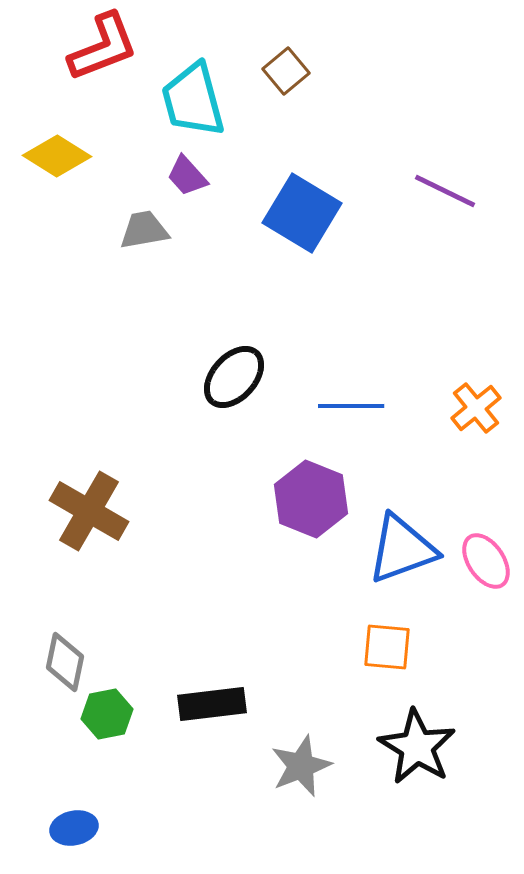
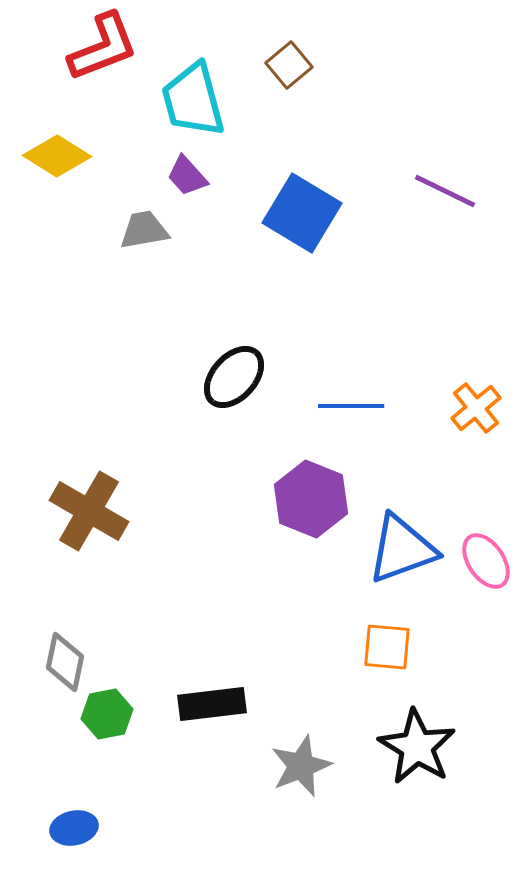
brown square: moved 3 px right, 6 px up
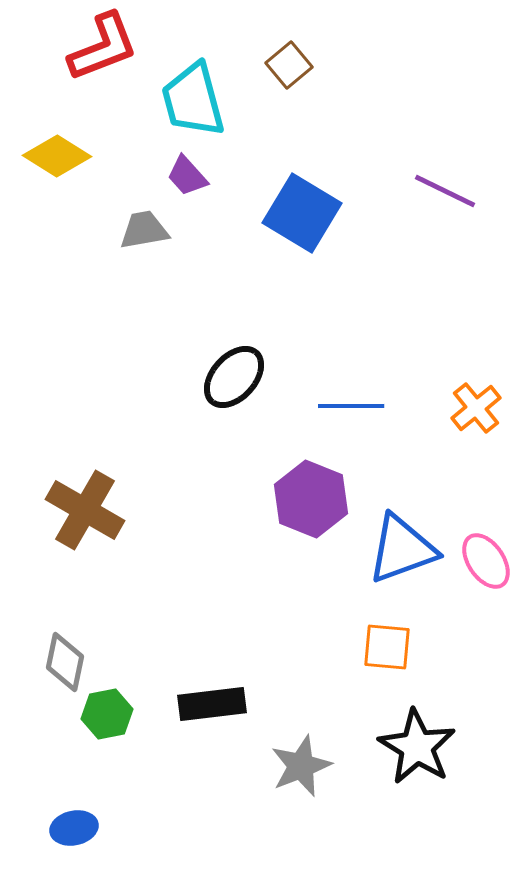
brown cross: moved 4 px left, 1 px up
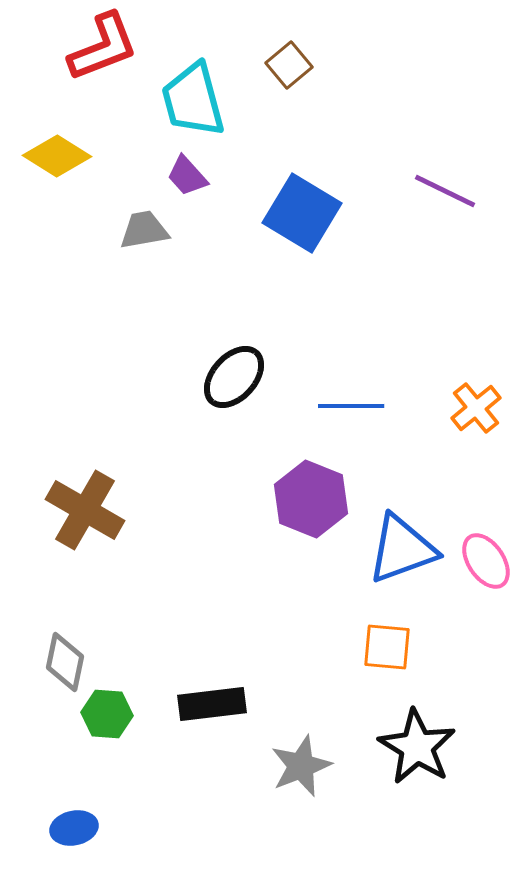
green hexagon: rotated 15 degrees clockwise
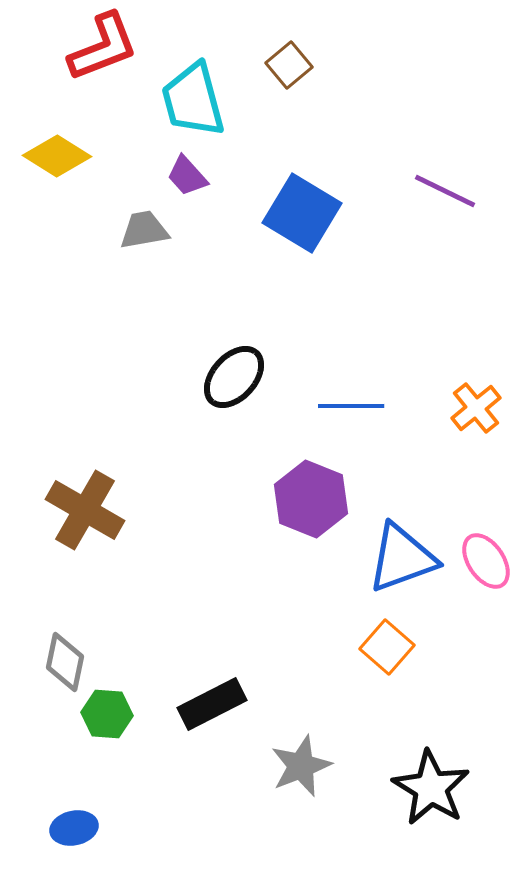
blue triangle: moved 9 px down
orange square: rotated 36 degrees clockwise
black rectangle: rotated 20 degrees counterclockwise
black star: moved 14 px right, 41 px down
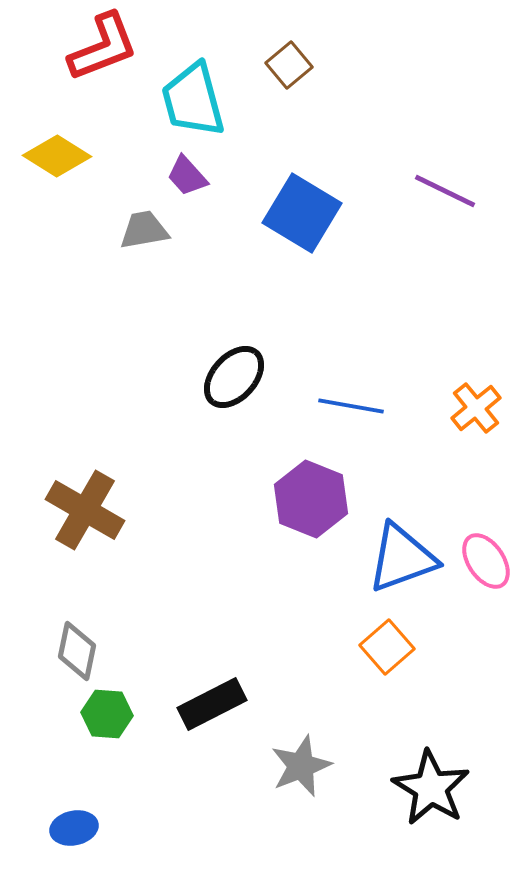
blue line: rotated 10 degrees clockwise
orange square: rotated 8 degrees clockwise
gray diamond: moved 12 px right, 11 px up
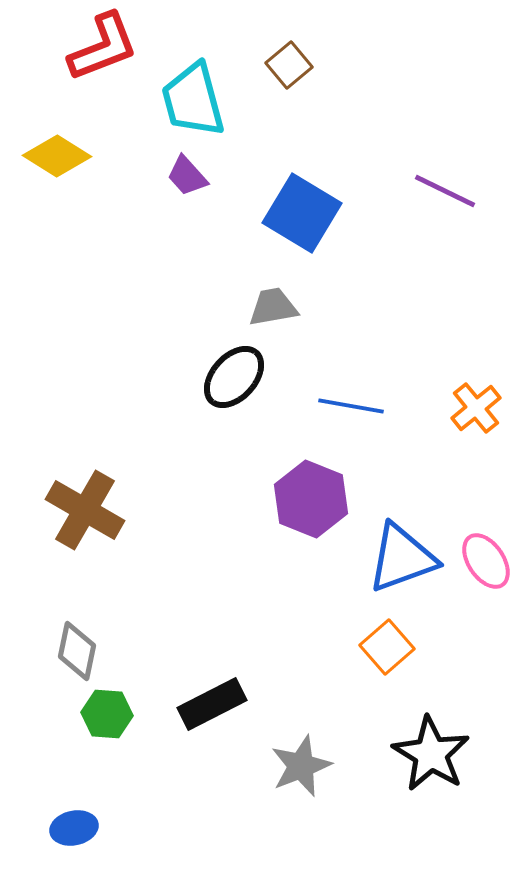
gray trapezoid: moved 129 px right, 77 px down
black star: moved 34 px up
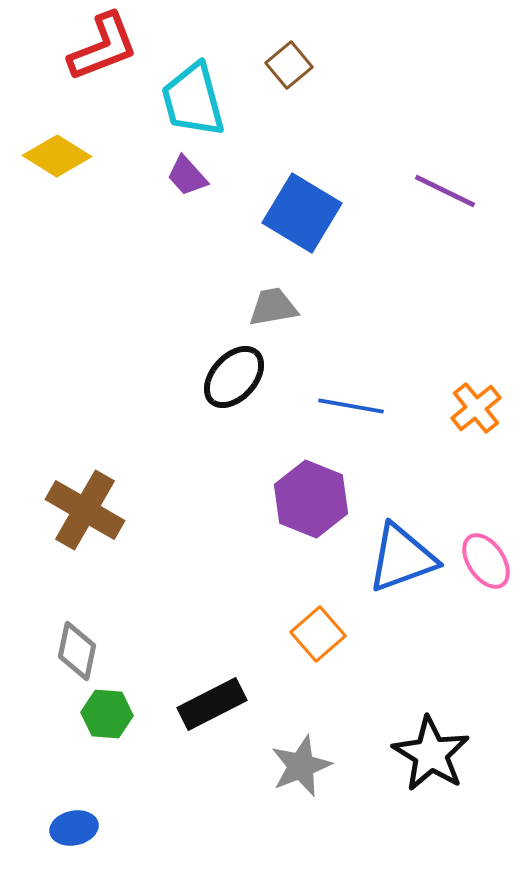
orange square: moved 69 px left, 13 px up
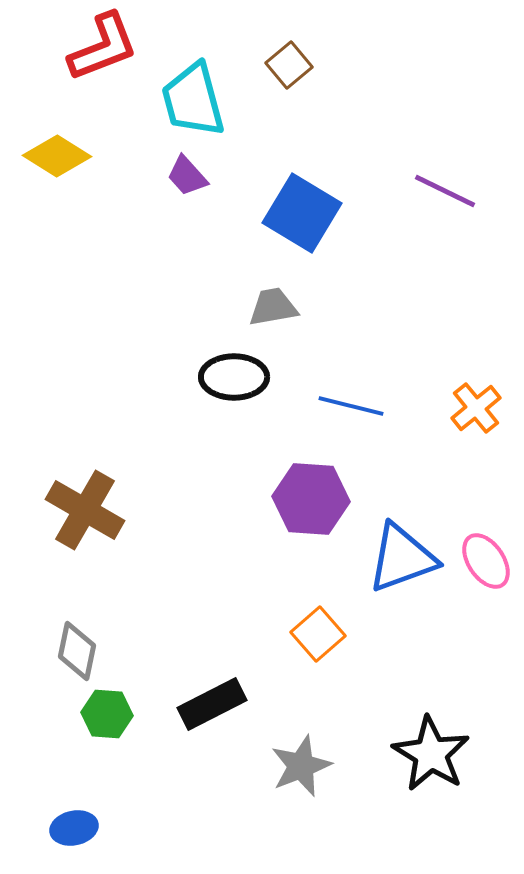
black ellipse: rotated 48 degrees clockwise
blue line: rotated 4 degrees clockwise
purple hexagon: rotated 18 degrees counterclockwise
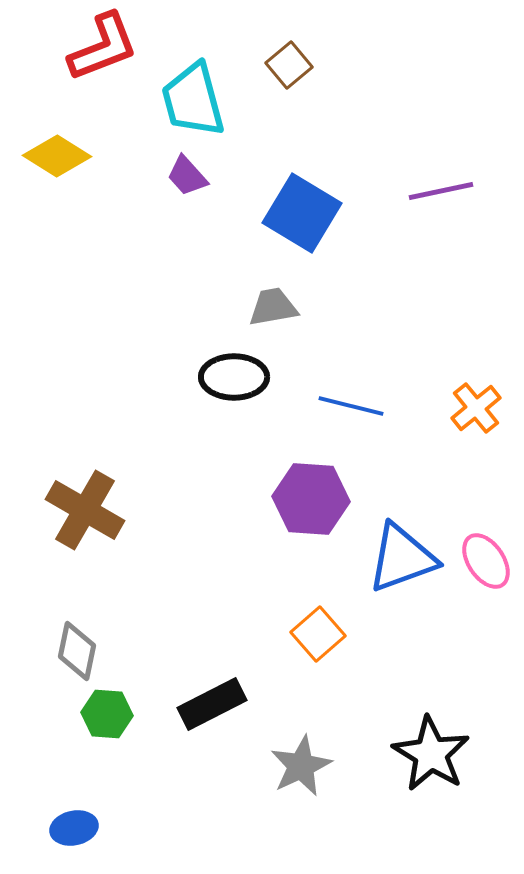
purple line: moved 4 px left; rotated 38 degrees counterclockwise
gray star: rotated 4 degrees counterclockwise
